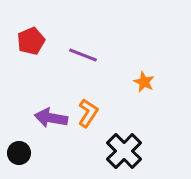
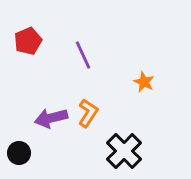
red pentagon: moved 3 px left
purple line: rotated 44 degrees clockwise
purple arrow: rotated 24 degrees counterclockwise
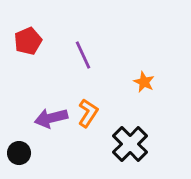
black cross: moved 6 px right, 7 px up
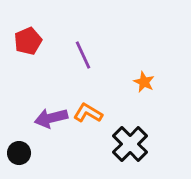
orange L-shape: rotated 92 degrees counterclockwise
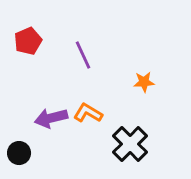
orange star: rotated 30 degrees counterclockwise
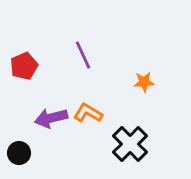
red pentagon: moved 4 px left, 25 px down
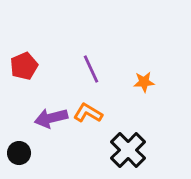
purple line: moved 8 px right, 14 px down
black cross: moved 2 px left, 6 px down
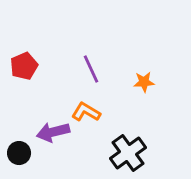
orange L-shape: moved 2 px left, 1 px up
purple arrow: moved 2 px right, 14 px down
black cross: moved 3 px down; rotated 9 degrees clockwise
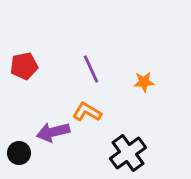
red pentagon: rotated 12 degrees clockwise
orange L-shape: moved 1 px right
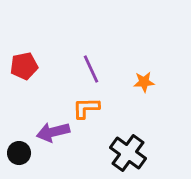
orange L-shape: moved 1 px left, 4 px up; rotated 32 degrees counterclockwise
black cross: rotated 18 degrees counterclockwise
